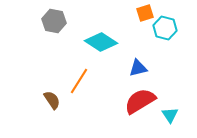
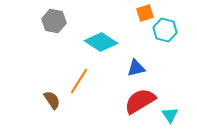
cyan hexagon: moved 2 px down
blue triangle: moved 2 px left
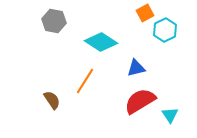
orange square: rotated 12 degrees counterclockwise
cyan hexagon: rotated 20 degrees clockwise
orange line: moved 6 px right
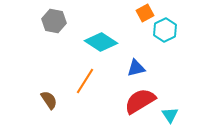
brown semicircle: moved 3 px left
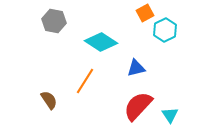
red semicircle: moved 2 px left, 5 px down; rotated 16 degrees counterclockwise
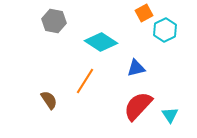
orange square: moved 1 px left
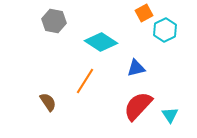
brown semicircle: moved 1 px left, 2 px down
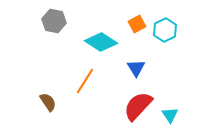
orange square: moved 7 px left, 11 px down
blue triangle: rotated 48 degrees counterclockwise
